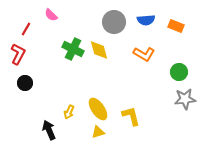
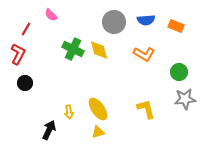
yellow arrow: rotated 32 degrees counterclockwise
yellow L-shape: moved 15 px right, 7 px up
black arrow: rotated 48 degrees clockwise
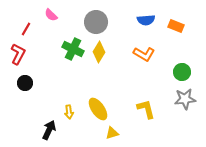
gray circle: moved 18 px left
yellow diamond: moved 2 px down; rotated 45 degrees clockwise
green circle: moved 3 px right
yellow triangle: moved 14 px right, 1 px down
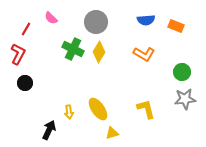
pink semicircle: moved 3 px down
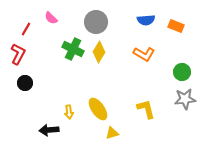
black arrow: rotated 120 degrees counterclockwise
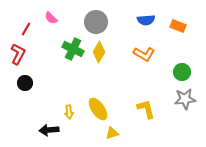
orange rectangle: moved 2 px right
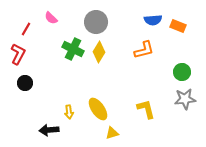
blue semicircle: moved 7 px right
orange L-shape: moved 4 px up; rotated 45 degrees counterclockwise
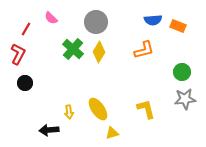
green cross: rotated 15 degrees clockwise
